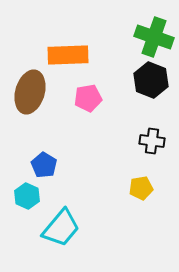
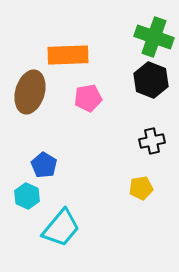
black cross: rotated 20 degrees counterclockwise
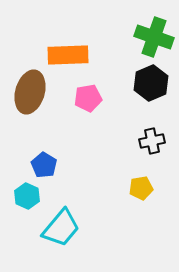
black hexagon: moved 3 px down; rotated 16 degrees clockwise
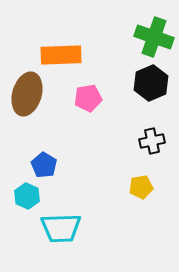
orange rectangle: moved 7 px left
brown ellipse: moved 3 px left, 2 px down
yellow pentagon: moved 1 px up
cyan trapezoid: rotated 48 degrees clockwise
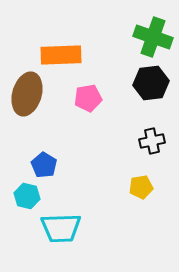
green cross: moved 1 px left
black hexagon: rotated 16 degrees clockwise
cyan hexagon: rotated 10 degrees counterclockwise
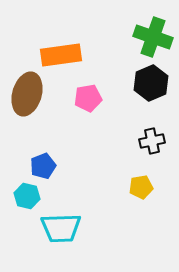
orange rectangle: rotated 6 degrees counterclockwise
black hexagon: rotated 16 degrees counterclockwise
blue pentagon: moved 1 px left, 1 px down; rotated 20 degrees clockwise
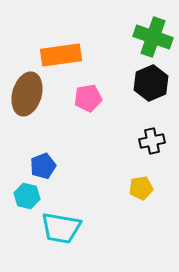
yellow pentagon: moved 1 px down
cyan trapezoid: rotated 12 degrees clockwise
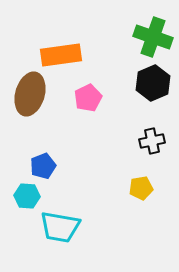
black hexagon: moved 2 px right
brown ellipse: moved 3 px right
pink pentagon: rotated 16 degrees counterclockwise
cyan hexagon: rotated 10 degrees counterclockwise
cyan trapezoid: moved 1 px left, 1 px up
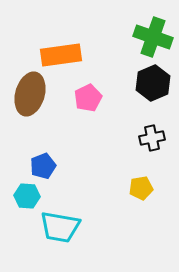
black cross: moved 3 px up
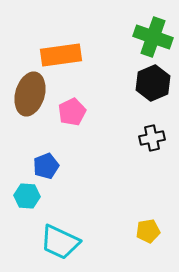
pink pentagon: moved 16 px left, 14 px down
blue pentagon: moved 3 px right
yellow pentagon: moved 7 px right, 43 px down
cyan trapezoid: moved 15 px down; rotated 15 degrees clockwise
